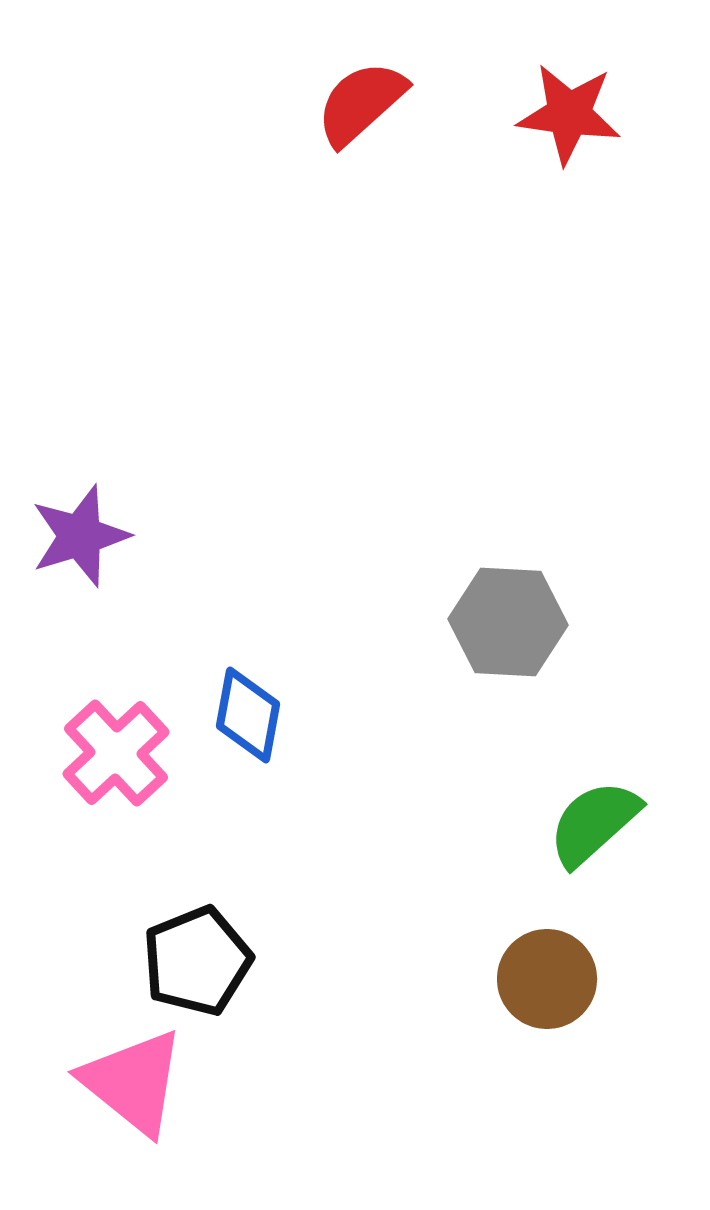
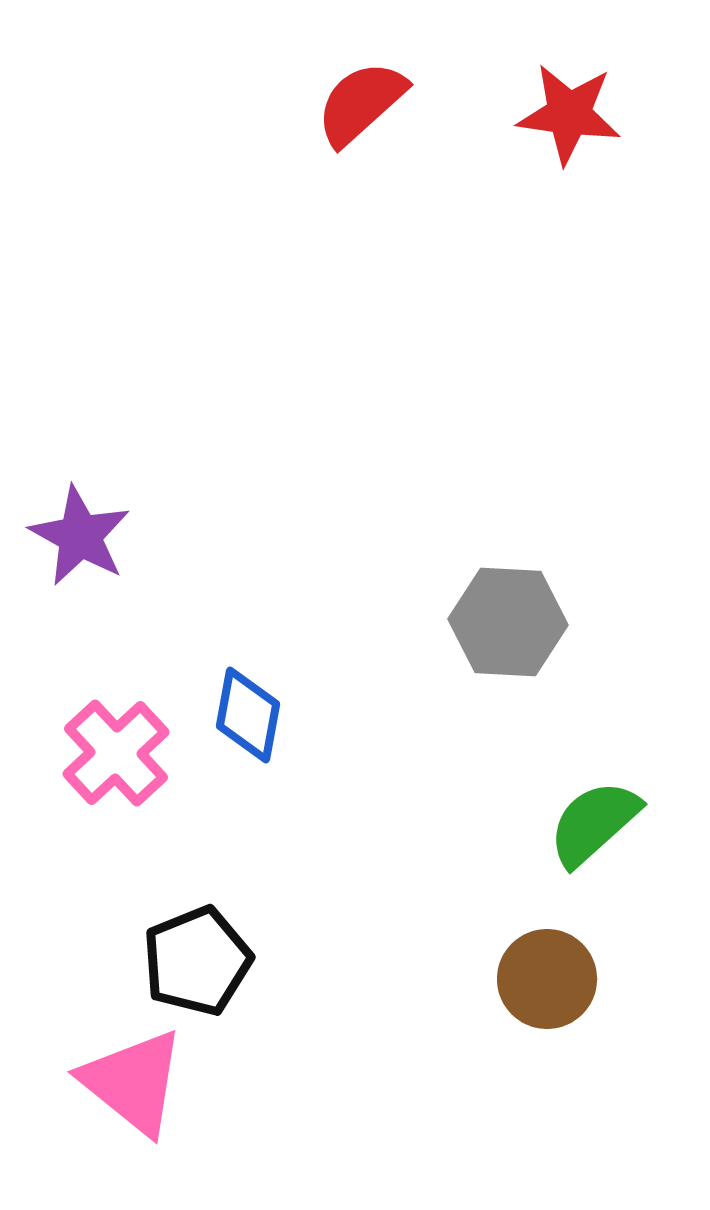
purple star: rotated 26 degrees counterclockwise
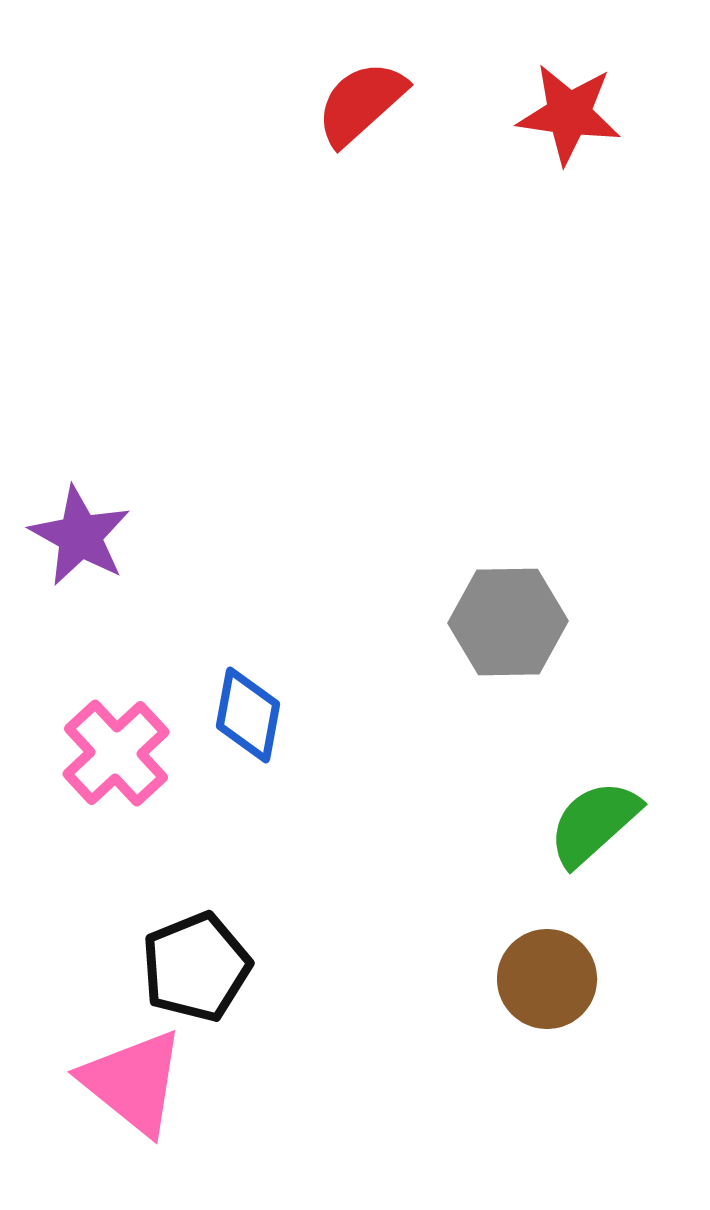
gray hexagon: rotated 4 degrees counterclockwise
black pentagon: moved 1 px left, 6 px down
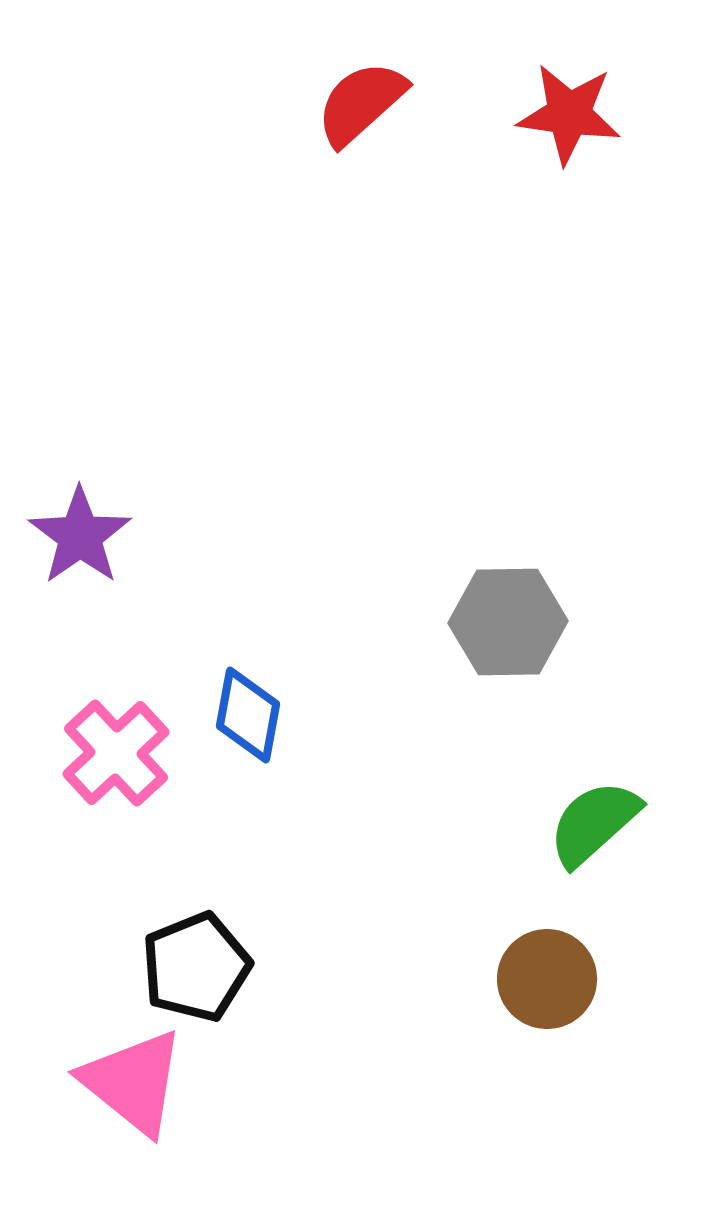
purple star: rotated 8 degrees clockwise
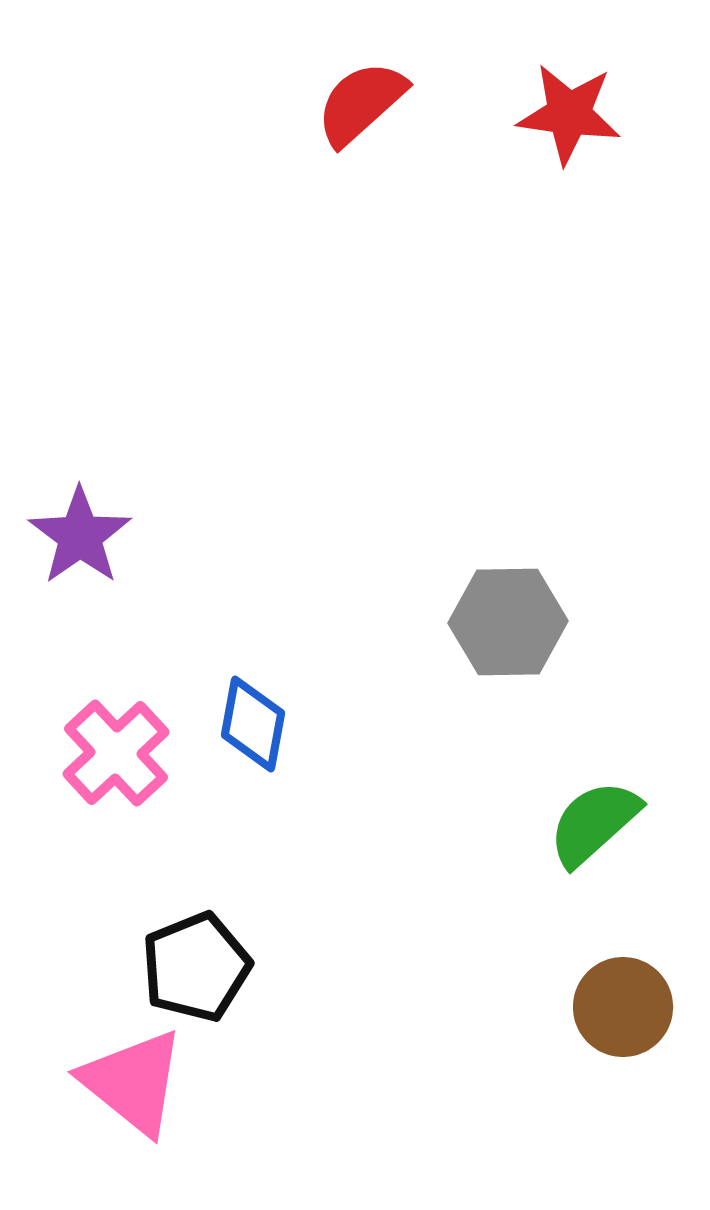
blue diamond: moved 5 px right, 9 px down
brown circle: moved 76 px right, 28 px down
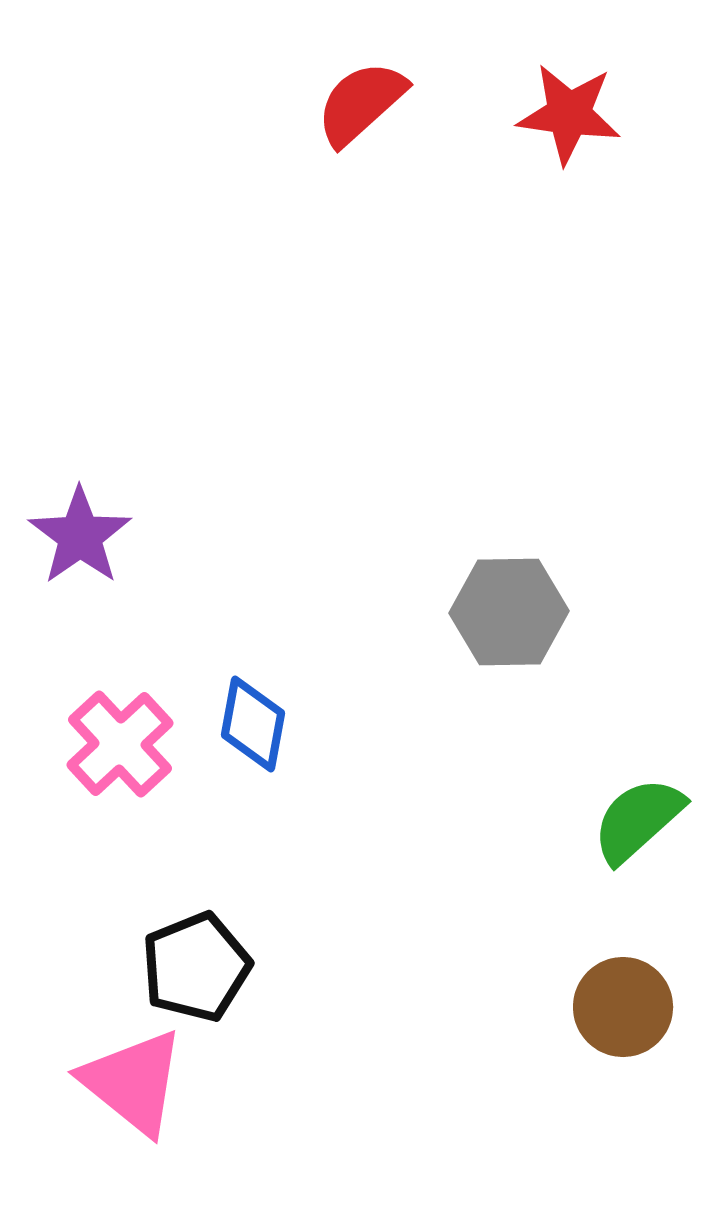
gray hexagon: moved 1 px right, 10 px up
pink cross: moved 4 px right, 9 px up
green semicircle: moved 44 px right, 3 px up
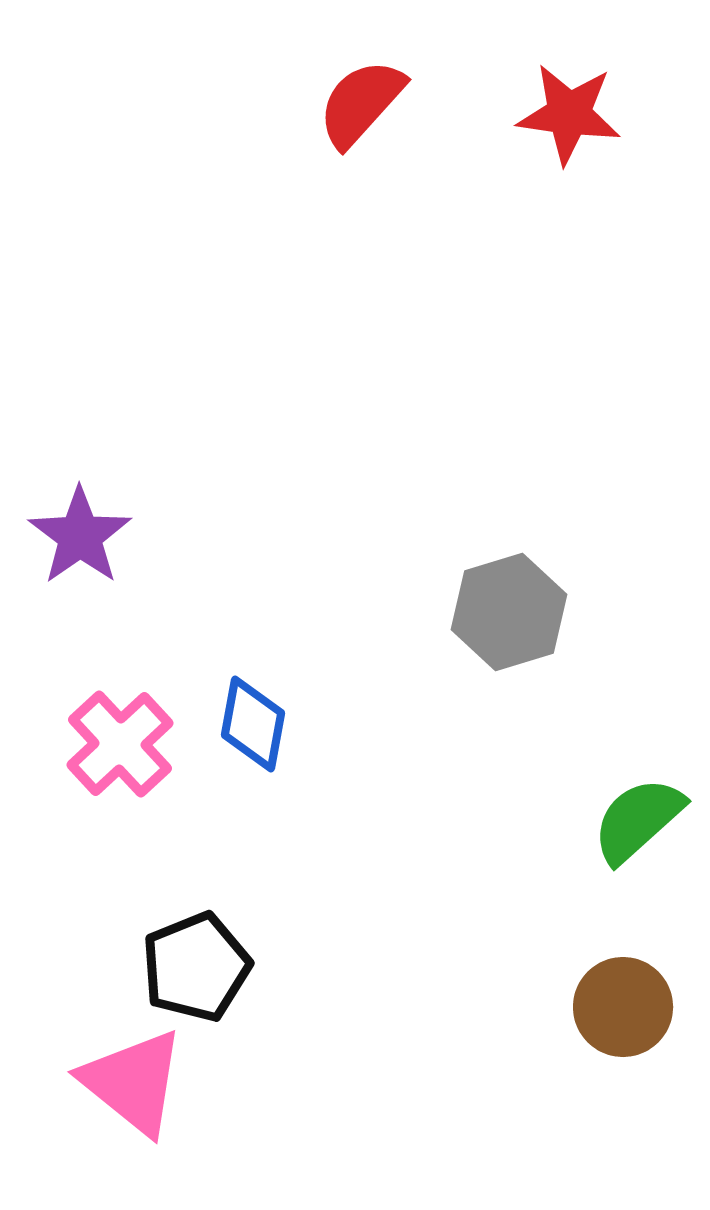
red semicircle: rotated 6 degrees counterclockwise
gray hexagon: rotated 16 degrees counterclockwise
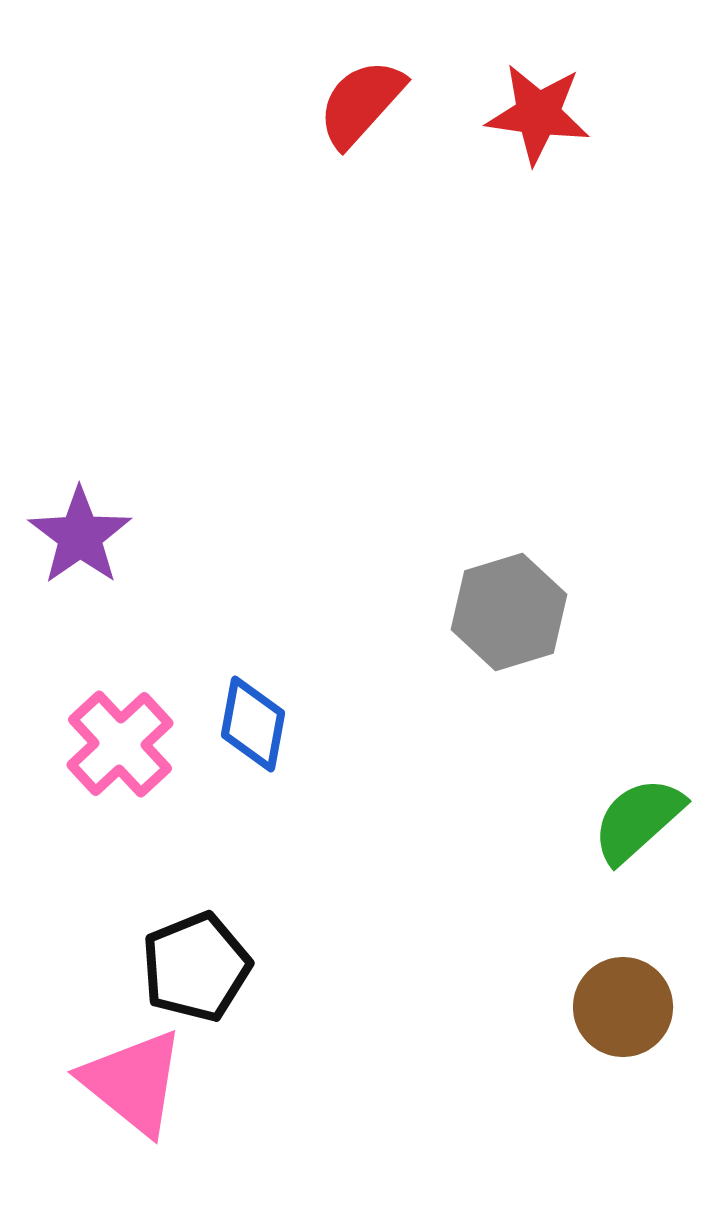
red star: moved 31 px left
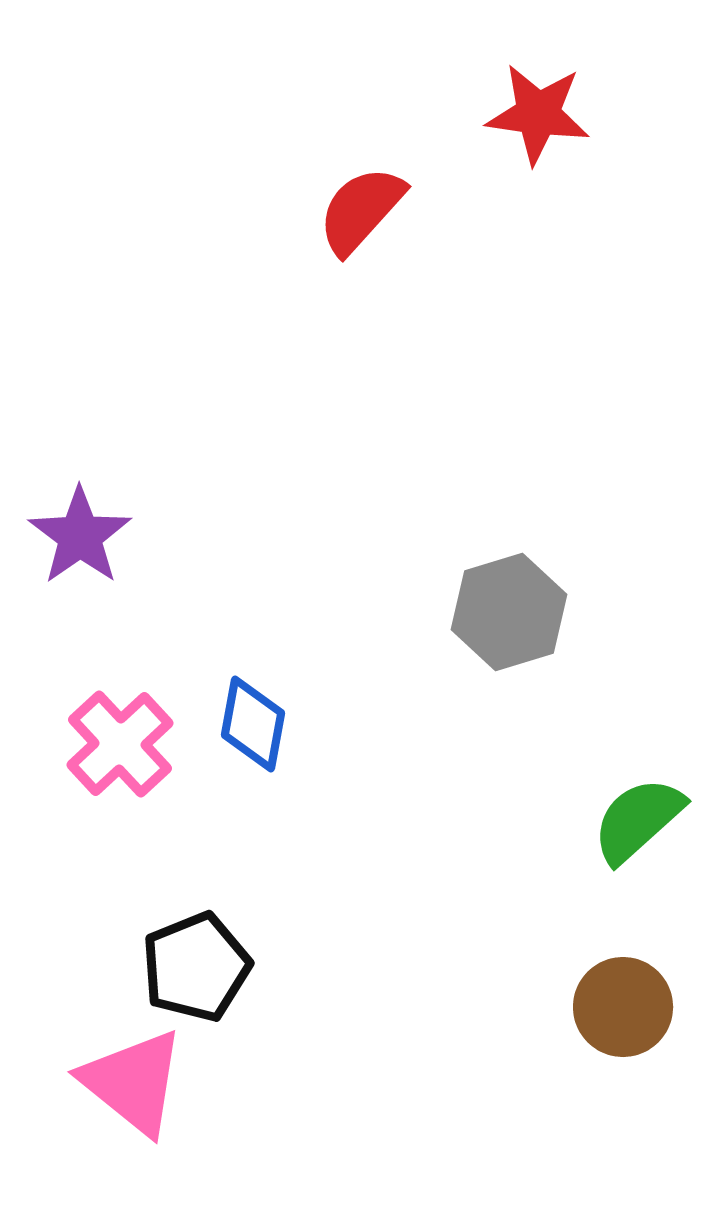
red semicircle: moved 107 px down
